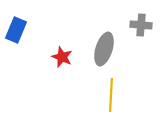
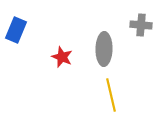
gray ellipse: rotated 16 degrees counterclockwise
yellow line: rotated 16 degrees counterclockwise
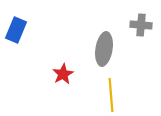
gray ellipse: rotated 8 degrees clockwise
red star: moved 1 px right, 17 px down; rotated 20 degrees clockwise
yellow line: rotated 8 degrees clockwise
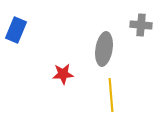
red star: rotated 25 degrees clockwise
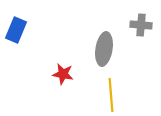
red star: rotated 15 degrees clockwise
